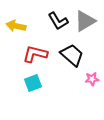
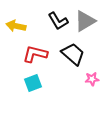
black trapezoid: moved 1 px right, 1 px up
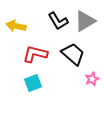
pink star: rotated 16 degrees counterclockwise
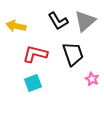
gray triangle: rotated 10 degrees counterclockwise
black trapezoid: rotated 30 degrees clockwise
pink star: rotated 24 degrees counterclockwise
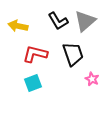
yellow arrow: moved 2 px right
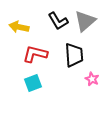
yellow arrow: moved 1 px right, 1 px down
black trapezoid: moved 1 px right, 1 px down; rotated 15 degrees clockwise
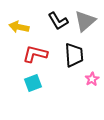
pink star: rotated 16 degrees clockwise
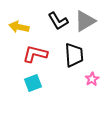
gray triangle: rotated 10 degrees clockwise
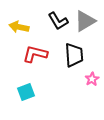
cyan square: moved 7 px left, 9 px down
